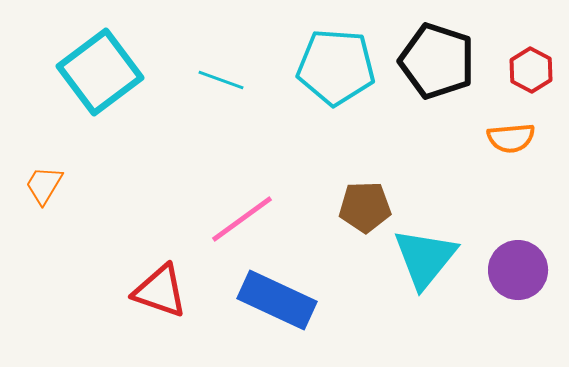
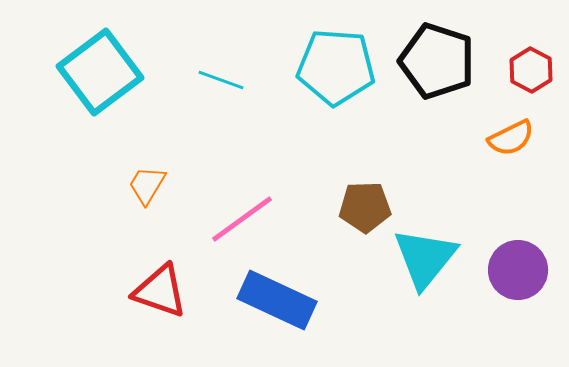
orange semicircle: rotated 21 degrees counterclockwise
orange trapezoid: moved 103 px right
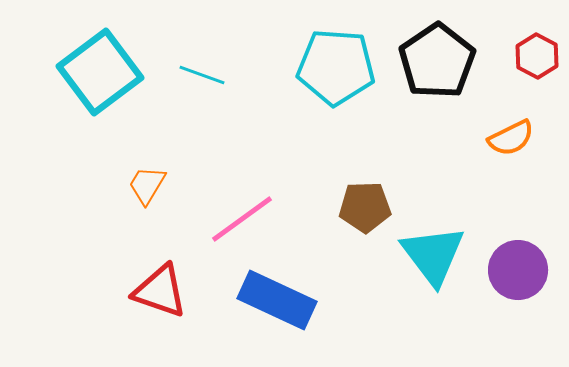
black pentagon: rotated 20 degrees clockwise
red hexagon: moved 6 px right, 14 px up
cyan line: moved 19 px left, 5 px up
cyan triangle: moved 8 px right, 3 px up; rotated 16 degrees counterclockwise
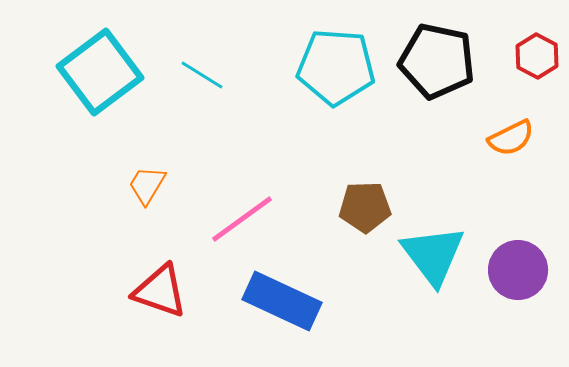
black pentagon: rotated 26 degrees counterclockwise
cyan line: rotated 12 degrees clockwise
blue rectangle: moved 5 px right, 1 px down
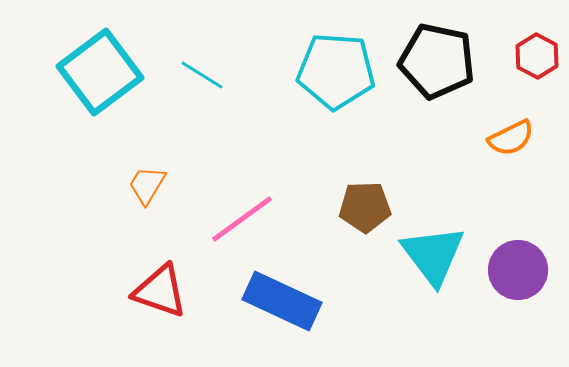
cyan pentagon: moved 4 px down
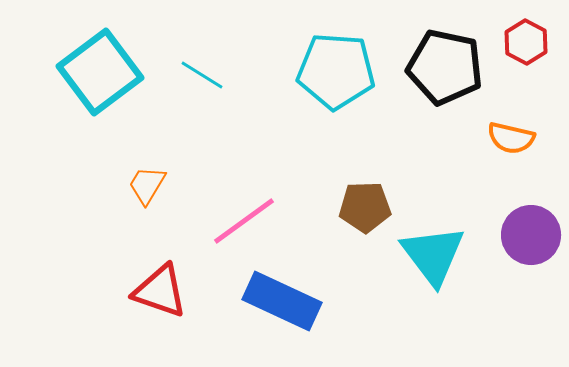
red hexagon: moved 11 px left, 14 px up
black pentagon: moved 8 px right, 6 px down
orange semicircle: rotated 39 degrees clockwise
pink line: moved 2 px right, 2 px down
purple circle: moved 13 px right, 35 px up
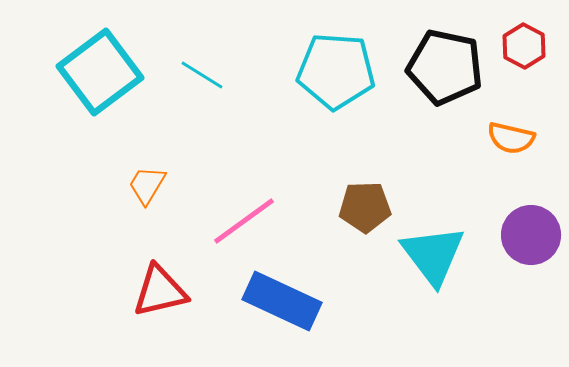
red hexagon: moved 2 px left, 4 px down
red triangle: rotated 32 degrees counterclockwise
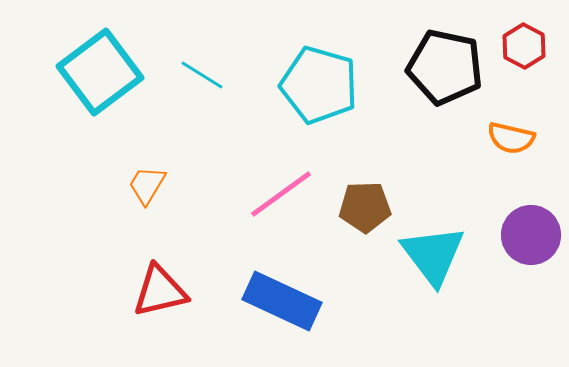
cyan pentagon: moved 17 px left, 14 px down; rotated 12 degrees clockwise
pink line: moved 37 px right, 27 px up
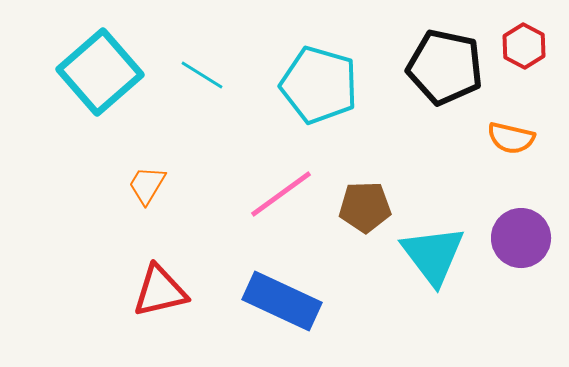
cyan square: rotated 4 degrees counterclockwise
purple circle: moved 10 px left, 3 px down
